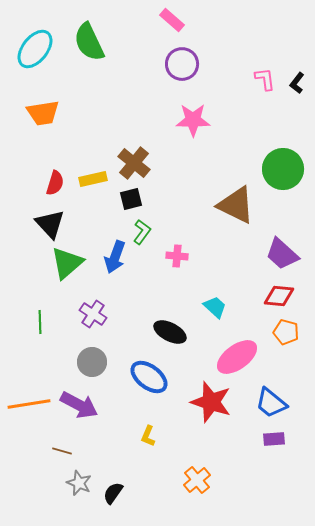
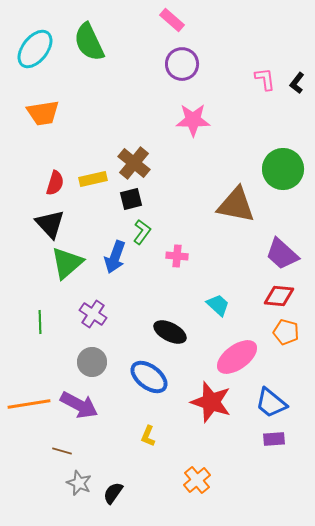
brown triangle: rotated 15 degrees counterclockwise
cyan trapezoid: moved 3 px right, 2 px up
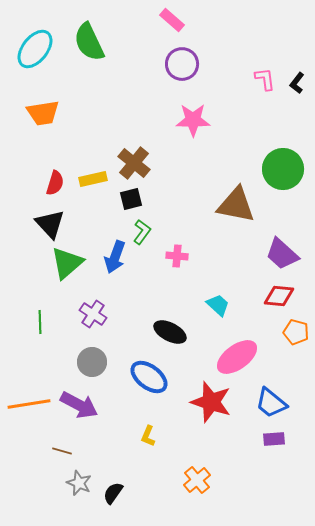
orange pentagon: moved 10 px right
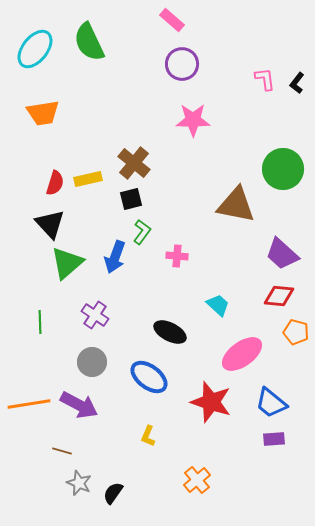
yellow rectangle: moved 5 px left
purple cross: moved 2 px right, 1 px down
pink ellipse: moved 5 px right, 3 px up
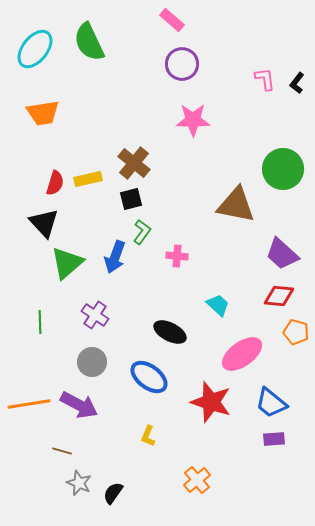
black triangle: moved 6 px left, 1 px up
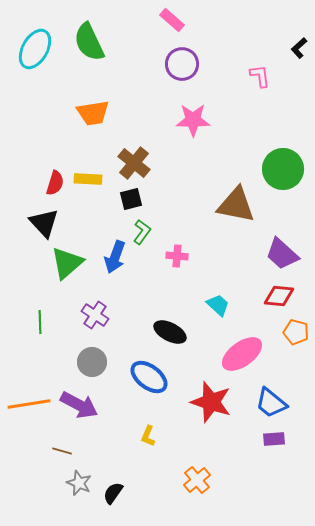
cyan ellipse: rotated 9 degrees counterclockwise
pink L-shape: moved 5 px left, 3 px up
black L-shape: moved 2 px right, 35 px up; rotated 10 degrees clockwise
orange trapezoid: moved 50 px right
yellow rectangle: rotated 16 degrees clockwise
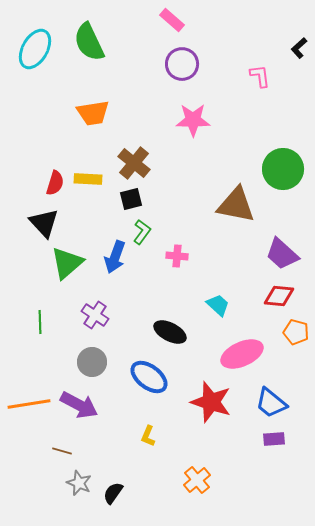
pink ellipse: rotated 12 degrees clockwise
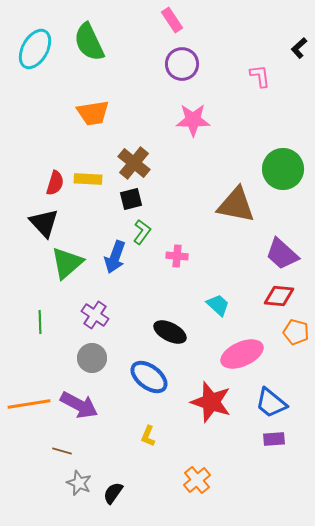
pink rectangle: rotated 15 degrees clockwise
gray circle: moved 4 px up
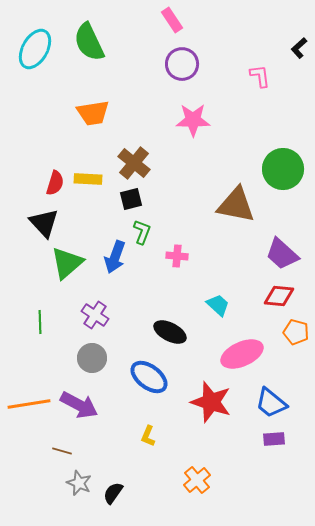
green L-shape: rotated 15 degrees counterclockwise
